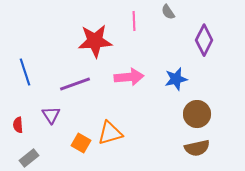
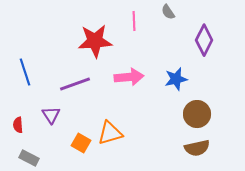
gray rectangle: rotated 66 degrees clockwise
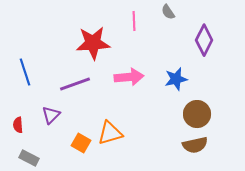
red star: moved 2 px left, 2 px down
purple triangle: rotated 18 degrees clockwise
brown semicircle: moved 2 px left, 3 px up
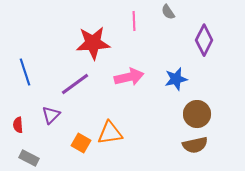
pink arrow: rotated 8 degrees counterclockwise
purple line: rotated 16 degrees counterclockwise
orange triangle: rotated 8 degrees clockwise
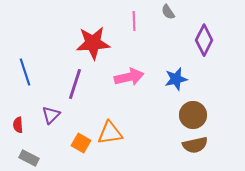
purple line: rotated 36 degrees counterclockwise
brown circle: moved 4 px left, 1 px down
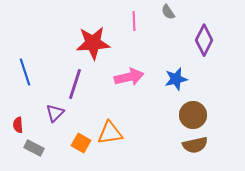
purple triangle: moved 4 px right, 2 px up
gray rectangle: moved 5 px right, 10 px up
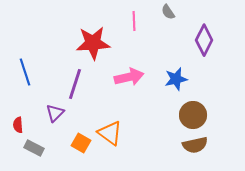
orange triangle: rotated 44 degrees clockwise
